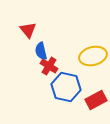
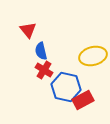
red cross: moved 5 px left, 4 px down
red rectangle: moved 13 px left
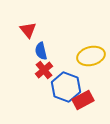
yellow ellipse: moved 2 px left
red cross: rotated 18 degrees clockwise
blue hexagon: rotated 8 degrees clockwise
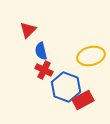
red triangle: rotated 24 degrees clockwise
red cross: rotated 24 degrees counterclockwise
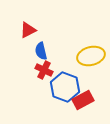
red triangle: rotated 18 degrees clockwise
blue hexagon: moved 1 px left
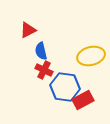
blue hexagon: rotated 12 degrees counterclockwise
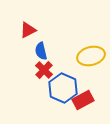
red cross: rotated 18 degrees clockwise
blue hexagon: moved 2 px left, 1 px down; rotated 16 degrees clockwise
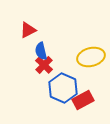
yellow ellipse: moved 1 px down
red cross: moved 5 px up
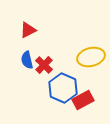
blue semicircle: moved 14 px left, 9 px down
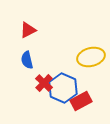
red cross: moved 18 px down
red rectangle: moved 2 px left, 1 px down
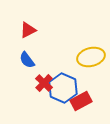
blue semicircle: rotated 24 degrees counterclockwise
